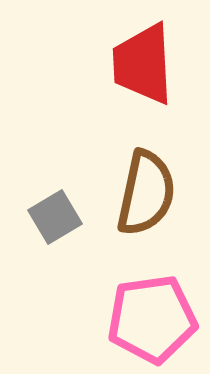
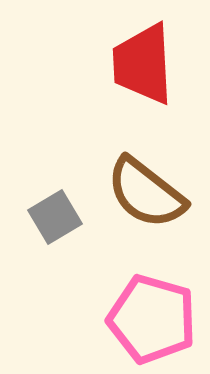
brown semicircle: rotated 116 degrees clockwise
pink pentagon: rotated 24 degrees clockwise
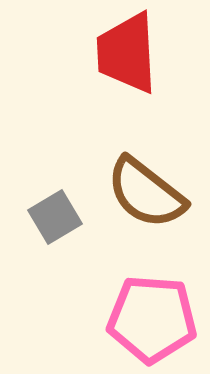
red trapezoid: moved 16 px left, 11 px up
pink pentagon: rotated 12 degrees counterclockwise
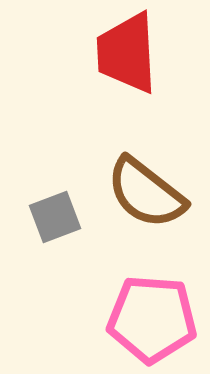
gray square: rotated 10 degrees clockwise
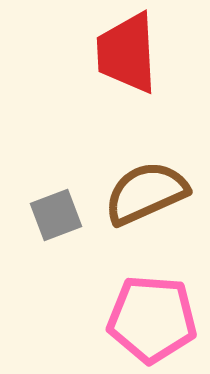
brown semicircle: rotated 118 degrees clockwise
gray square: moved 1 px right, 2 px up
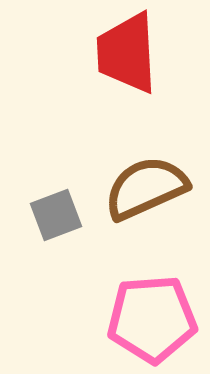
brown semicircle: moved 5 px up
pink pentagon: rotated 8 degrees counterclockwise
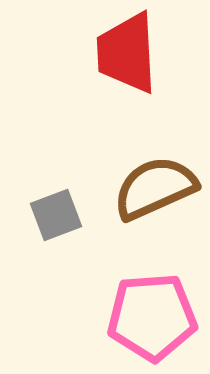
brown semicircle: moved 9 px right
pink pentagon: moved 2 px up
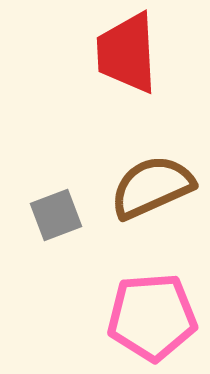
brown semicircle: moved 3 px left, 1 px up
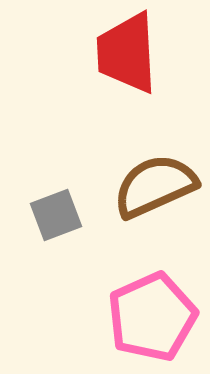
brown semicircle: moved 3 px right, 1 px up
pink pentagon: rotated 20 degrees counterclockwise
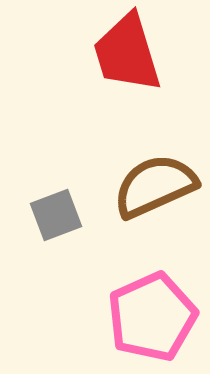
red trapezoid: rotated 14 degrees counterclockwise
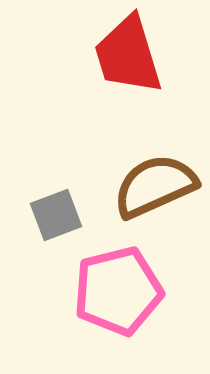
red trapezoid: moved 1 px right, 2 px down
pink pentagon: moved 34 px left, 26 px up; rotated 10 degrees clockwise
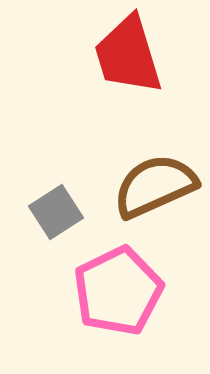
gray square: moved 3 px up; rotated 12 degrees counterclockwise
pink pentagon: rotated 12 degrees counterclockwise
